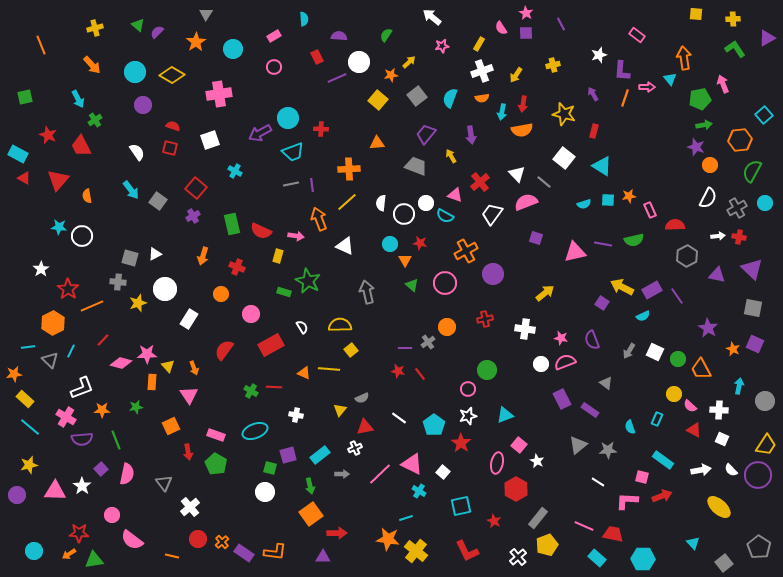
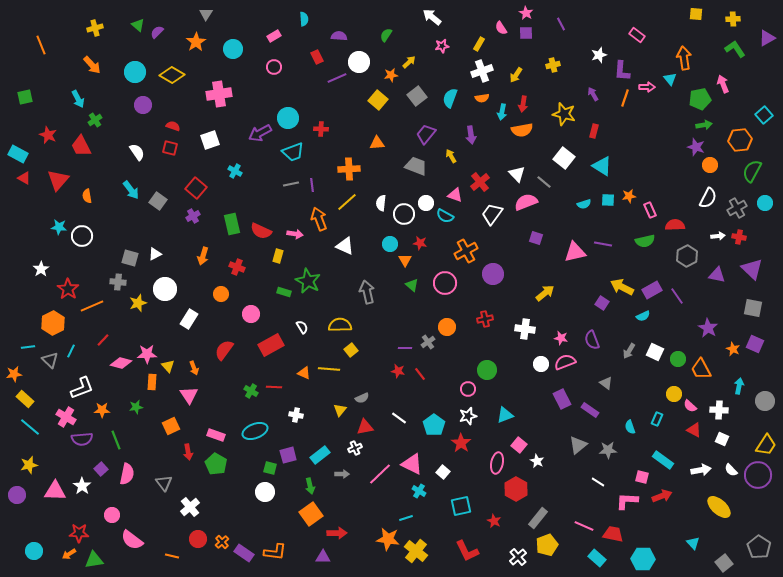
pink arrow at (296, 236): moved 1 px left, 2 px up
green semicircle at (634, 240): moved 11 px right, 1 px down
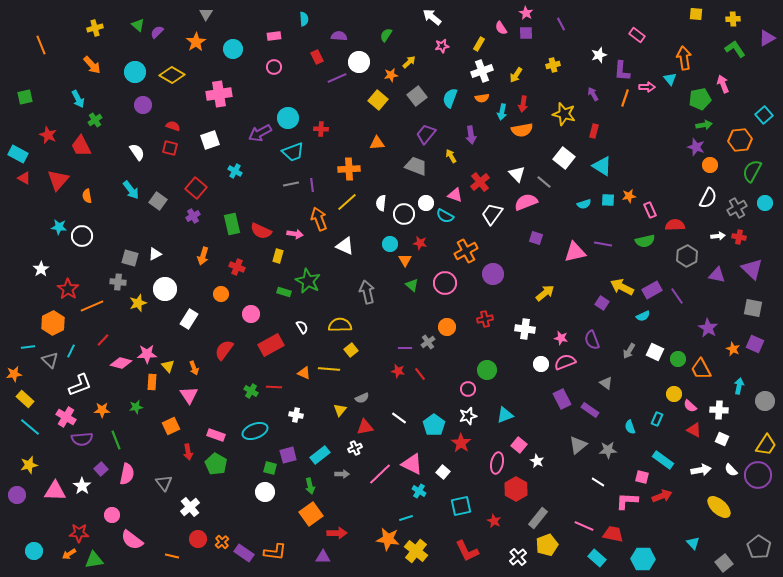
pink rectangle at (274, 36): rotated 24 degrees clockwise
white L-shape at (82, 388): moved 2 px left, 3 px up
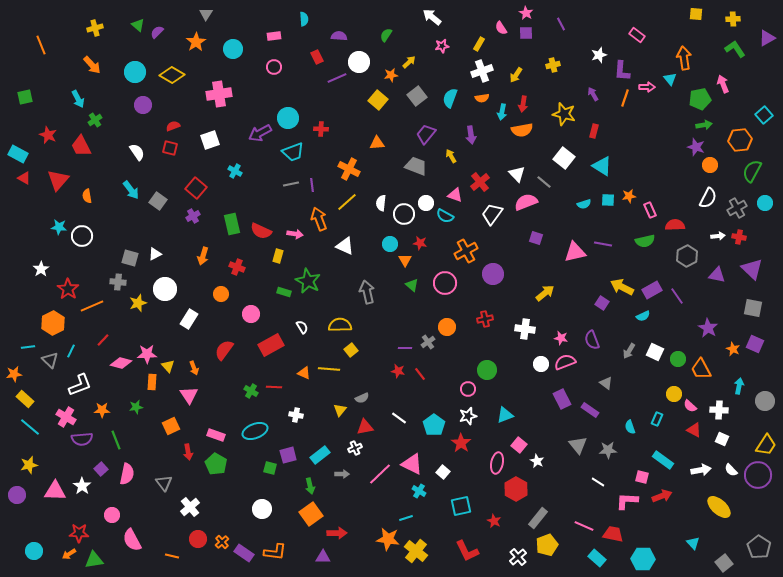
red semicircle at (173, 126): rotated 40 degrees counterclockwise
orange cross at (349, 169): rotated 30 degrees clockwise
gray triangle at (578, 445): rotated 30 degrees counterclockwise
white circle at (265, 492): moved 3 px left, 17 px down
pink semicircle at (132, 540): rotated 25 degrees clockwise
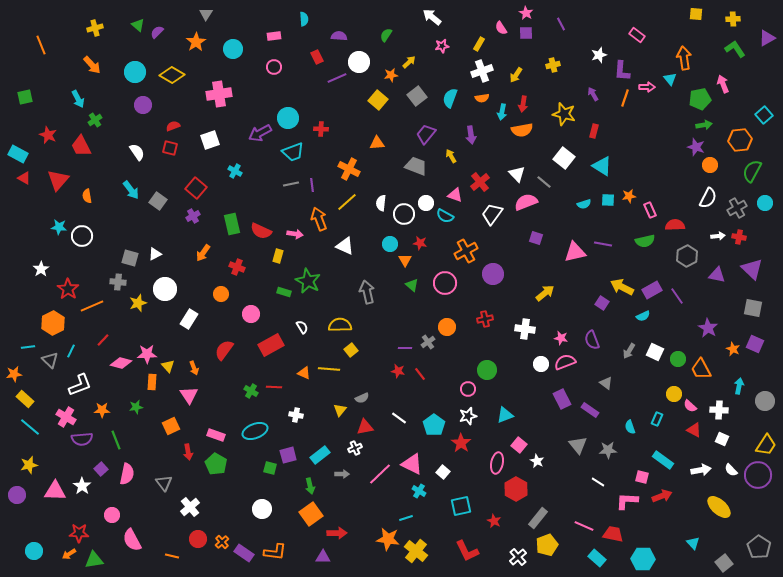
orange arrow at (203, 256): moved 3 px up; rotated 18 degrees clockwise
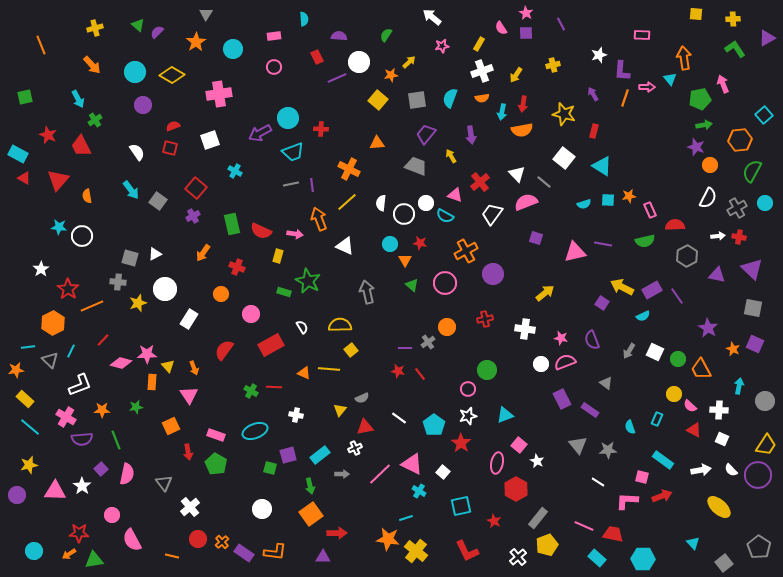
pink rectangle at (637, 35): moved 5 px right; rotated 35 degrees counterclockwise
gray square at (417, 96): moved 4 px down; rotated 30 degrees clockwise
orange star at (14, 374): moved 2 px right, 4 px up
